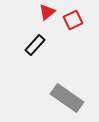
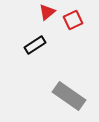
black rectangle: rotated 15 degrees clockwise
gray rectangle: moved 2 px right, 2 px up
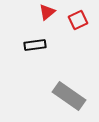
red square: moved 5 px right
black rectangle: rotated 25 degrees clockwise
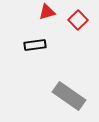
red triangle: rotated 24 degrees clockwise
red square: rotated 18 degrees counterclockwise
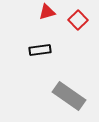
black rectangle: moved 5 px right, 5 px down
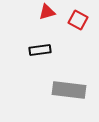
red square: rotated 18 degrees counterclockwise
gray rectangle: moved 6 px up; rotated 28 degrees counterclockwise
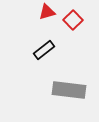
red square: moved 5 px left; rotated 18 degrees clockwise
black rectangle: moved 4 px right; rotated 30 degrees counterclockwise
